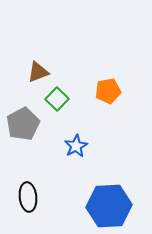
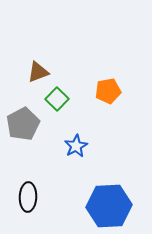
black ellipse: rotated 8 degrees clockwise
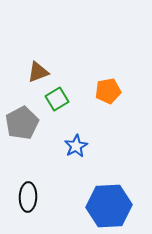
green square: rotated 15 degrees clockwise
gray pentagon: moved 1 px left, 1 px up
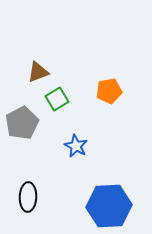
orange pentagon: moved 1 px right
blue star: rotated 15 degrees counterclockwise
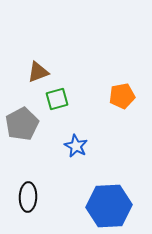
orange pentagon: moved 13 px right, 5 px down
green square: rotated 15 degrees clockwise
gray pentagon: moved 1 px down
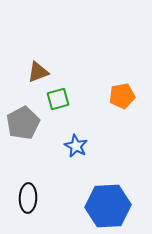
green square: moved 1 px right
gray pentagon: moved 1 px right, 1 px up
black ellipse: moved 1 px down
blue hexagon: moved 1 px left
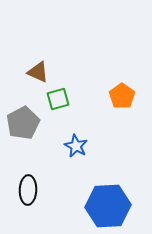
brown triangle: rotated 45 degrees clockwise
orange pentagon: rotated 25 degrees counterclockwise
black ellipse: moved 8 px up
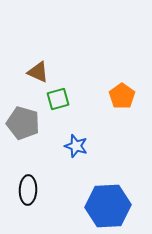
gray pentagon: rotated 28 degrees counterclockwise
blue star: rotated 10 degrees counterclockwise
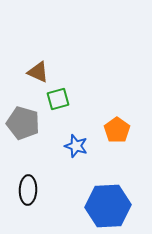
orange pentagon: moved 5 px left, 34 px down
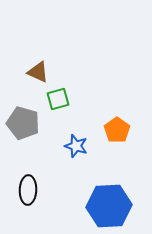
blue hexagon: moved 1 px right
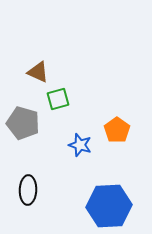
blue star: moved 4 px right, 1 px up
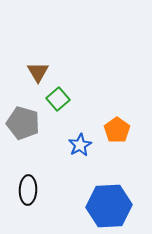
brown triangle: rotated 35 degrees clockwise
green square: rotated 25 degrees counterclockwise
blue star: rotated 25 degrees clockwise
